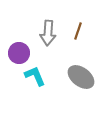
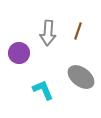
cyan L-shape: moved 8 px right, 14 px down
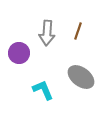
gray arrow: moved 1 px left
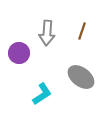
brown line: moved 4 px right
cyan L-shape: moved 1 px left, 4 px down; rotated 80 degrees clockwise
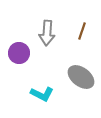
cyan L-shape: rotated 60 degrees clockwise
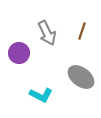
gray arrow: rotated 30 degrees counterclockwise
cyan L-shape: moved 1 px left, 1 px down
